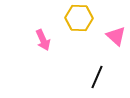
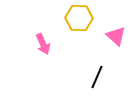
pink arrow: moved 4 px down
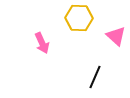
pink arrow: moved 1 px left, 1 px up
black line: moved 2 px left
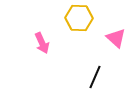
pink triangle: moved 2 px down
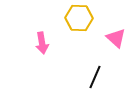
pink arrow: rotated 15 degrees clockwise
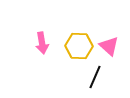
yellow hexagon: moved 28 px down
pink triangle: moved 7 px left, 8 px down
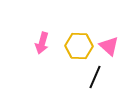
pink arrow: rotated 25 degrees clockwise
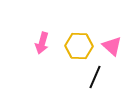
pink triangle: moved 3 px right
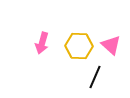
pink triangle: moved 1 px left, 1 px up
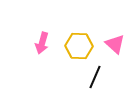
pink triangle: moved 4 px right, 1 px up
